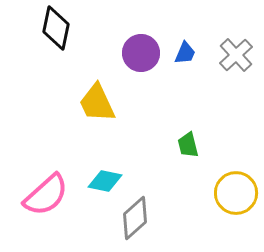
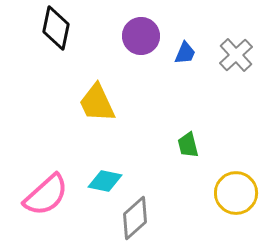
purple circle: moved 17 px up
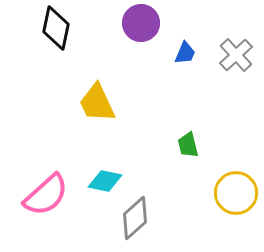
purple circle: moved 13 px up
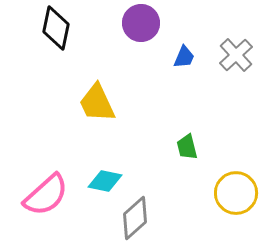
blue trapezoid: moved 1 px left, 4 px down
green trapezoid: moved 1 px left, 2 px down
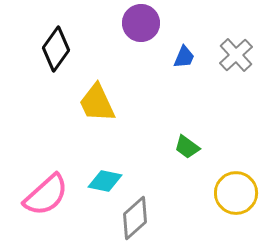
black diamond: moved 21 px down; rotated 24 degrees clockwise
green trapezoid: rotated 40 degrees counterclockwise
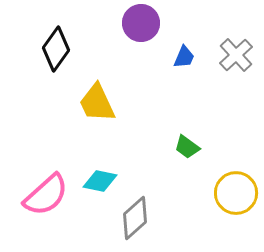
cyan diamond: moved 5 px left
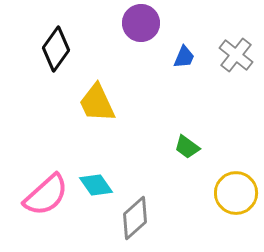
gray cross: rotated 8 degrees counterclockwise
cyan diamond: moved 4 px left, 4 px down; rotated 44 degrees clockwise
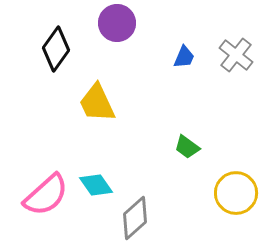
purple circle: moved 24 px left
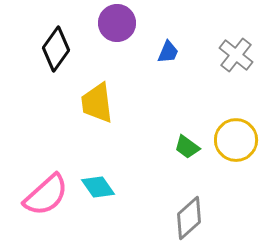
blue trapezoid: moved 16 px left, 5 px up
yellow trapezoid: rotated 18 degrees clockwise
cyan diamond: moved 2 px right, 2 px down
yellow circle: moved 53 px up
gray diamond: moved 54 px right
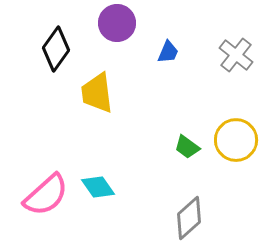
yellow trapezoid: moved 10 px up
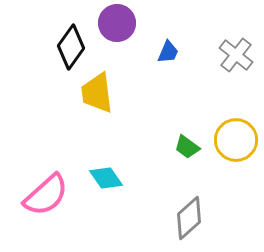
black diamond: moved 15 px right, 2 px up
cyan diamond: moved 8 px right, 9 px up
